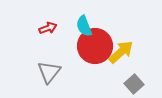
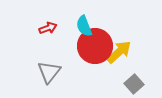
yellow arrow: moved 2 px left
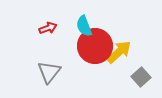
gray square: moved 7 px right, 7 px up
